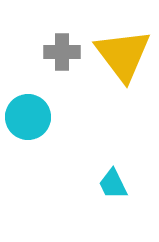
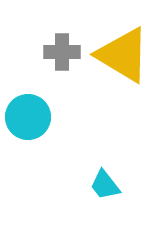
yellow triangle: rotated 22 degrees counterclockwise
cyan trapezoid: moved 8 px left, 1 px down; rotated 12 degrees counterclockwise
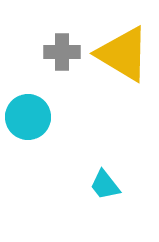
yellow triangle: moved 1 px up
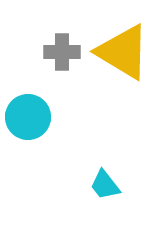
yellow triangle: moved 2 px up
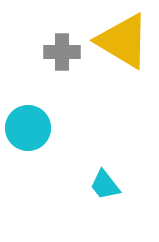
yellow triangle: moved 11 px up
cyan circle: moved 11 px down
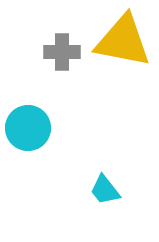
yellow triangle: rotated 20 degrees counterclockwise
cyan trapezoid: moved 5 px down
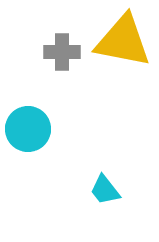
cyan circle: moved 1 px down
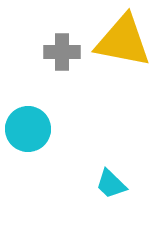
cyan trapezoid: moved 6 px right, 6 px up; rotated 8 degrees counterclockwise
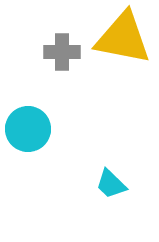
yellow triangle: moved 3 px up
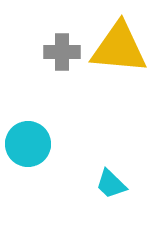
yellow triangle: moved 4 px left, 10 px down; rotated 6 degrees counterclockwise
cyan circle: moved 15 px down
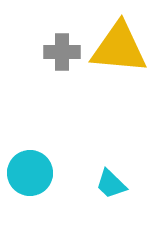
cyan circle: moved 2 px right, 29 px down
